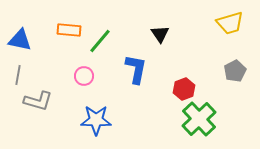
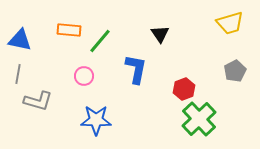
gray line: moved 1 px up
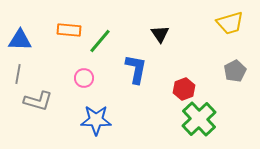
blue triangle: rotated 10 degrees counterclockwise
pink circle: moved 2 px down
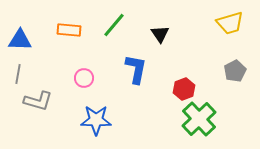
green line: moved 14 px right, 16 px up
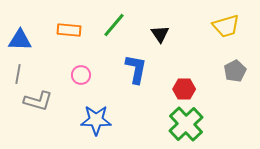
yellow trapezoid: moved 4 px left, 3 px down
pink circle: moved 3 px left, 3 px up
red hexagon: rotated 20 degrees clockwise
green cross: moved 13 px left, 5 px down
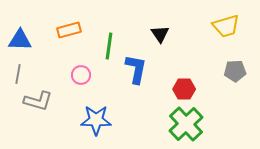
green line: moved 5 px left, 21 px down; rotated 32 degrees counterclockwise
orange rectangle: rotated 20 degrees counterclockwise
gray pentagon: rotated 25 degrees clockwise
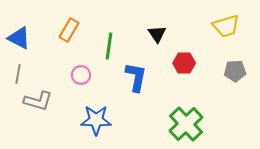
orange rectangle: rotated 45 degrees counterclockwise
black triangle: moved 3 px left
blue triangle: moved 1 px left, 2 px up; rotated 25 degrees clockwise
blue L-shape: moved 8 px down
red hexagon: moved 26 px up
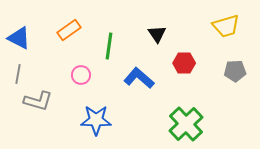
orange rectangle: rotated 25 degrees clockwise
blue L-shape: moved 3 px right, 1 px down; rotated 60 degrees counterclockwise
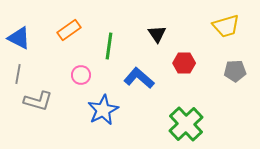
blue star: moved 7 px right, 10 px up; rotated 28 degrees counterclockwise
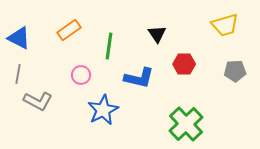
yellow trapezoid: moved 1 px left, 1 px up
red hexagon: moved 1 px down
blue L-shape: rotated 152 degrees clockwise
gray L-shape: rotated 12 degrees clockwise
